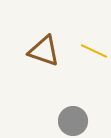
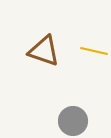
yellow line: rotated 12 degrees counterclockwise
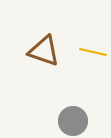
yellow line: moved 1 px left, 1 px down
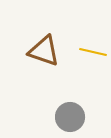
gray circle: moved 3 px left, 4 px up
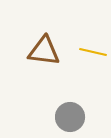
brown triangle: rotated 12 degrees counterclockwise
